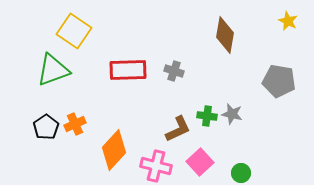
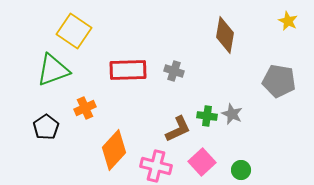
gray star: rotated 10 degrees clockwise
orange cross: moved 10 px right, 16 px up
pink square: moved 2 px right
green circle: moved 3 px up
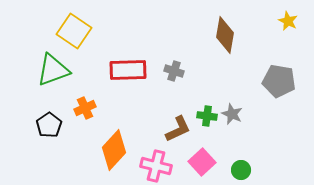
black pentagon: moved 3 px right, 2 px up
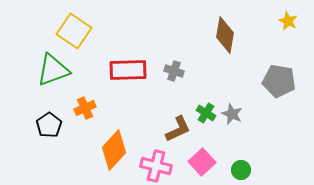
green cross: moved 1 px left, 3 px up; rotated 24 degrees clockwise
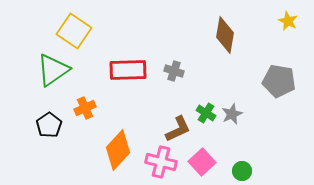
green triangle: rotated 15 degrees counterclockwise
gray star: rotated 25 degrees clockwise
orange diamond: moved 4 px right
pink cross: moved 5 px right, 4 px up
green circle: moved 1 px right, 1 px down
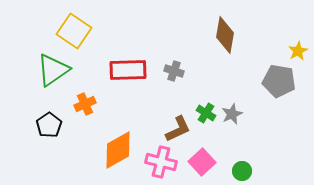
yellow star: moved 10 px right, 30 px down; rotated 18 degrees clockwise
orange cross: moved 4 px up
orange diamond: rotated 18 degrees clockwise
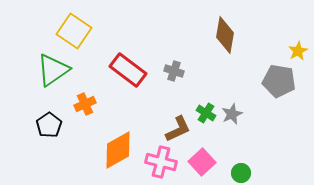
red rectangle: rotated 39 degrees clockwise
green circle: moved 1 px left, 2 px down
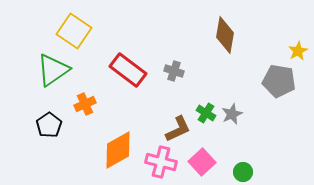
green circle: moved 2 px right, 1 px up
